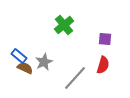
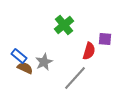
red semicircle: moved 14 px left, 14 px up
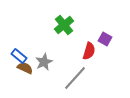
purple square: rotated 24 degrees clockwise
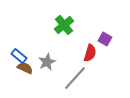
red semicircle: moved 1 px right, 2 px down
gray star: moved 3 px right
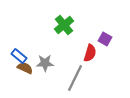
gray star: moved 2 px left, 1 px down; rotated 24 degrees clockwise
gray line: rotated 16 degrees counterclockwise
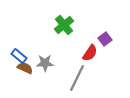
purple square: rotated 24 degrees clockwise
red semicircle: rotated 18 degrees clockwise
gray line: moved 2 px right
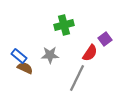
green cross: rotated 24 degrees clockwise
gray star: moved 5 px right, 8 px up
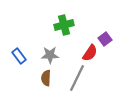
blue rectangle: rotated 14 degrees clockwise
brown semicircle: moved 21 px right, 10 px down; rotated 112 degrees counterclockwise
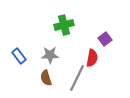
red semicircle: moved 2 px right, 5 px down; rotated 24 degrees counterclockwise
brown semicircle: rotated 21 degrees counterclockwise
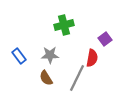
brown semicircle: rotated 14 degrees counterclockwise
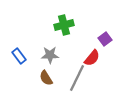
red semicircle: rotated 30 degrees clockwise
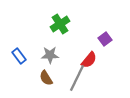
green cross: moved 4 px left, 1 px up; rotated 18 degrees counterclockwise
red semicircle: moved 3 px left, 2 px down
